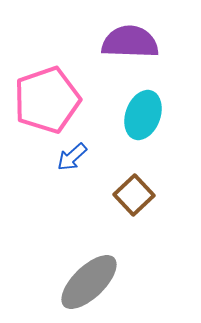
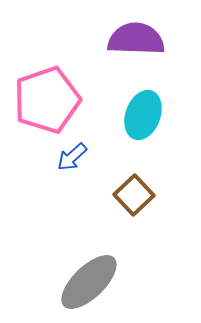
purple semicircle: moved 6 px right, 3 px up
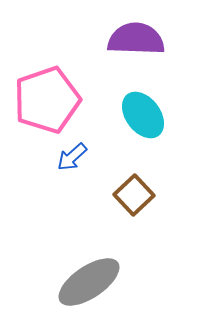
cyan ellipse: rotated 57 degrees counterclockwise
gray ellipse: rotated 10 degrees clockwise
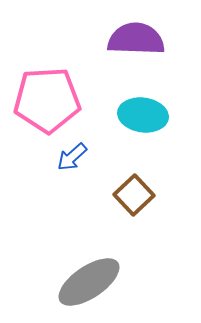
pink pentagon: rotated 16 degrees clockwise
cyan ellipse: rotated 45 degrees counterclockwise
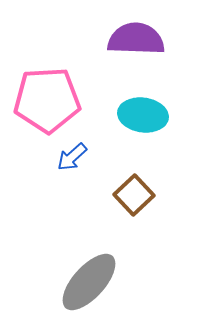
gray ellipse: rotated 14 degrees counterclockwise
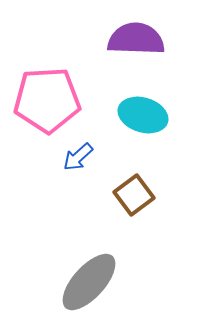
cyan ellipse: rotated 9 degrees clockwise
blue arrow: moved 6 px right
brown square: rotated 6 degrees clockwise
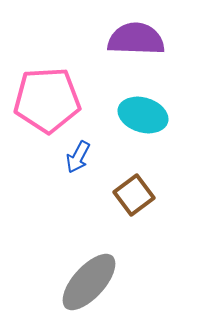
blue arrow: rotated 20 degrees counterclockwise
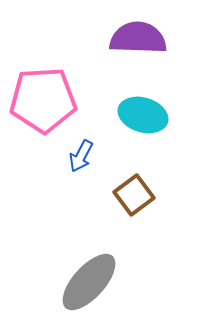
purple semicircle: moved 2 px right, 1 px up
pink pentagon: moved 4 px left
blue arrow: moved 3 px right, 1 px up
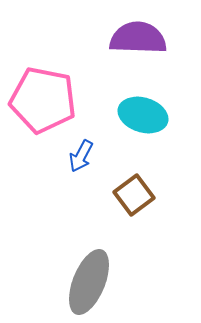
pink pentagon: rotated 14 degrees clockwise
gray ellipse: rotated 20 degrees counterclockwise
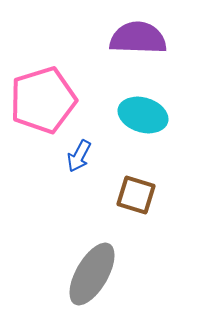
pink pentagon: rotated 28 degrees counterclockwise
blue arrow: moved 2 px left
brown square: moved 2 px right; rotated 36 degrees counterclockwise
gray ellipse: moved 3 px right, 8 px up; rotated 8 degrees clockwise
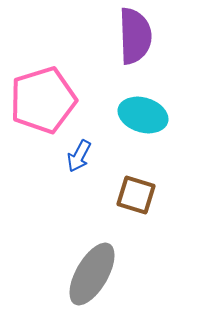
purple semicircle: moved 3 px left, 2 px up; rotated 86 degrees clockwise
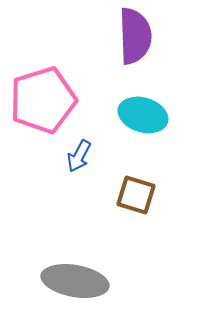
gray ellipse: moved 17 px left, 7 px down; rotated 70 degrees clockwise
